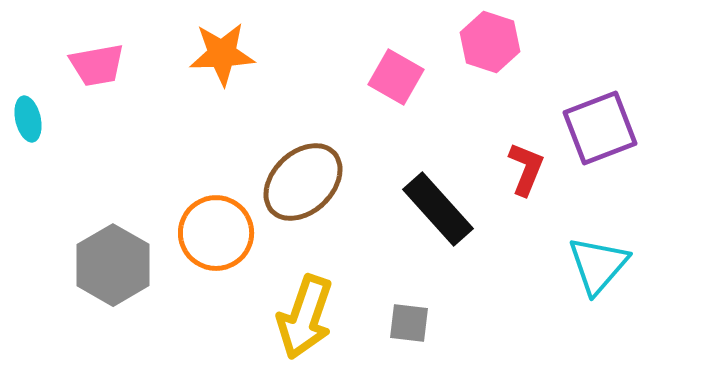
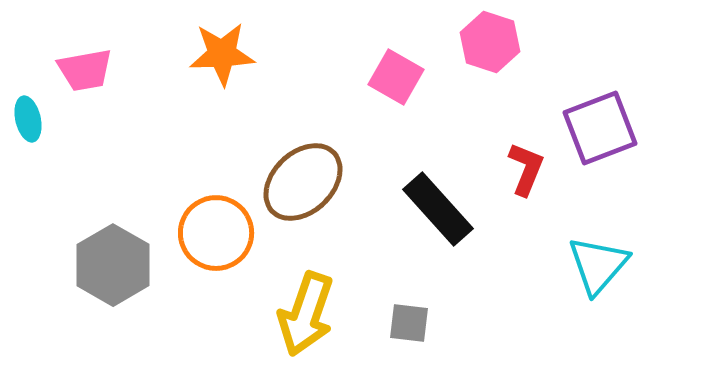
pink trapezoid: moved 12 px left, 5 px down
yellow arrow: moved 1 px right, 3 px up
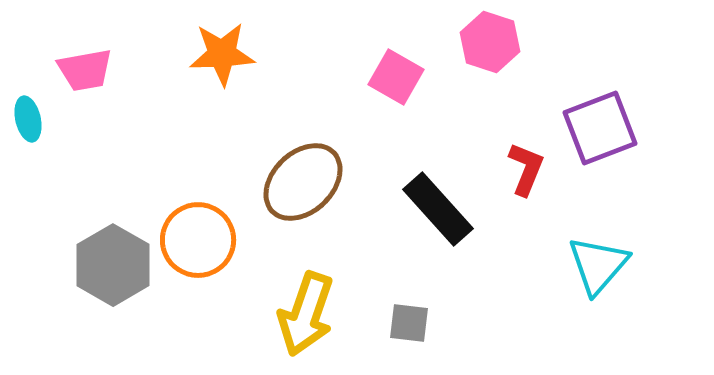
orange circle: moved 18 px left, 7 px down
